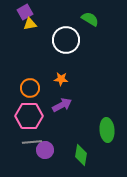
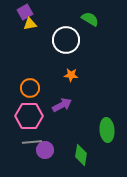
orange star: moved 10 px right, 4 px up
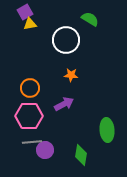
purple arrow: moved 2 px right, 1 px up
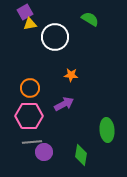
white circle: moved 11 px left, 3 px up
purple circle: moved 1 px left, 2 px down
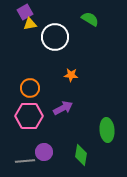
purple arrow: moved 1 px left, 4 px down
gray line: moved 7 px left, 19 px down
